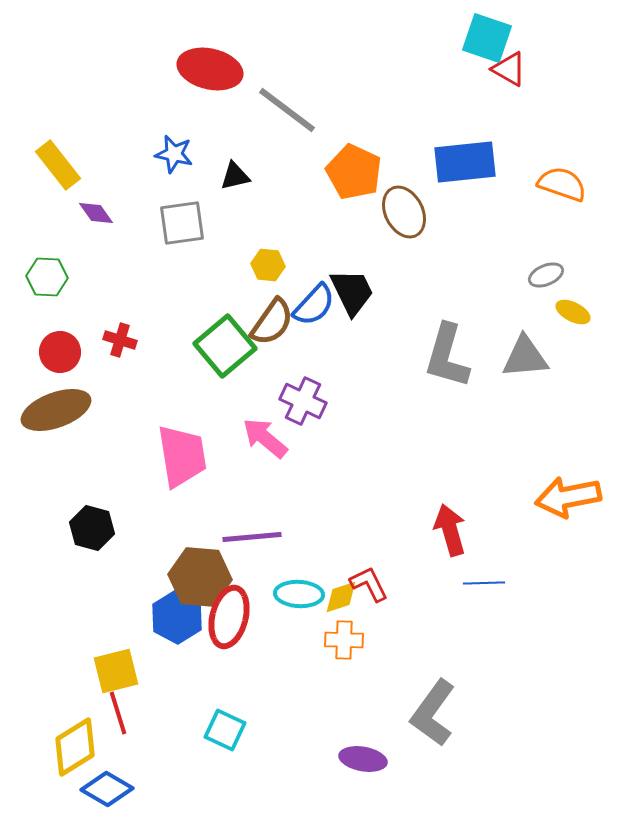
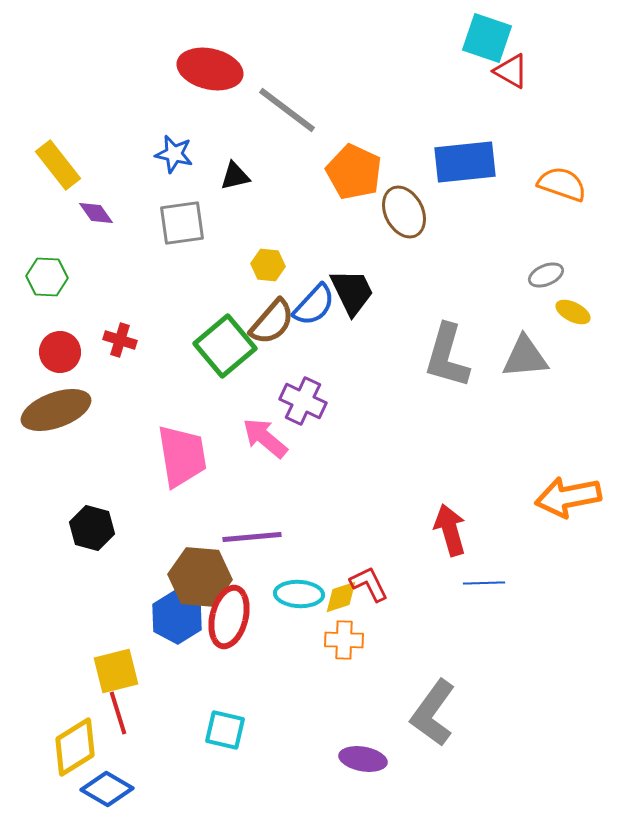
red triangle at (509, 69): moved 2 px right, 2 px down
brown semicircle at (272, 322): rotated 6 degrees clockwise
cyan square at (225, 730): rotated 12 degrees counterclockwise
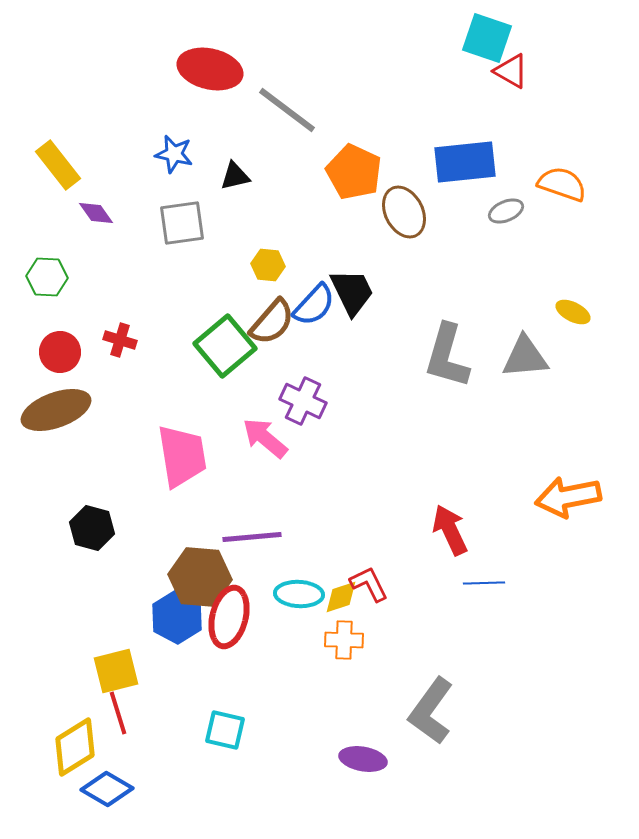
gray ellipse at (546, 275): moved 40 px left, 64 px up
red arrow at (450, 530): rotated 9 degrees counterclockwise
gray L-shape at (433, 713): moved 2 px left, 2 px up
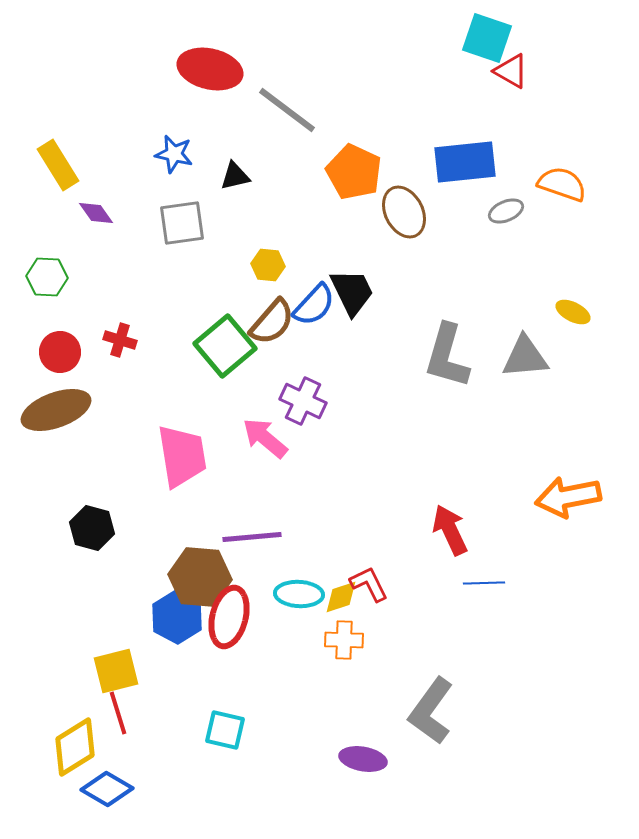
yellow rectangle at (58, 165): rotated 6 degrees clockwise
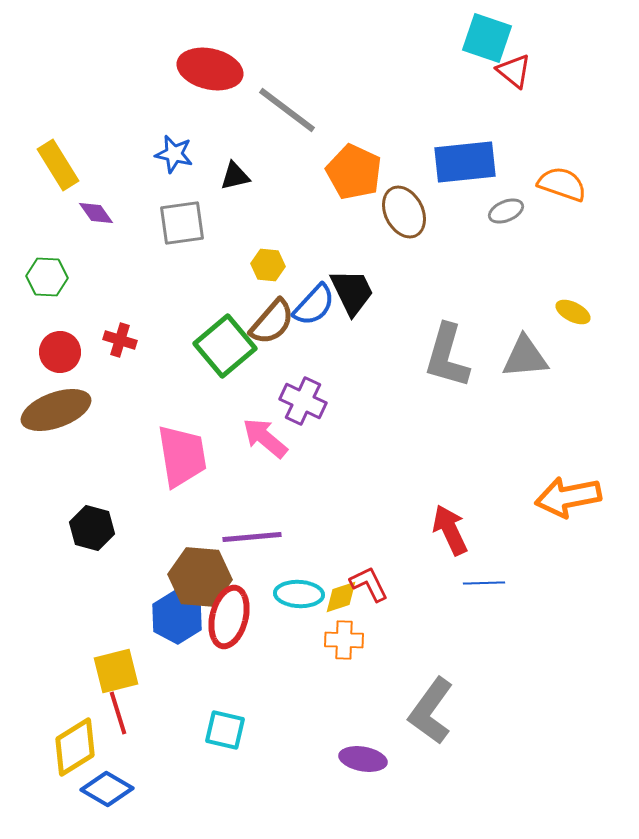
red triangle at (511, 71): moved 3 px right; rotated 9 degrees clockwise
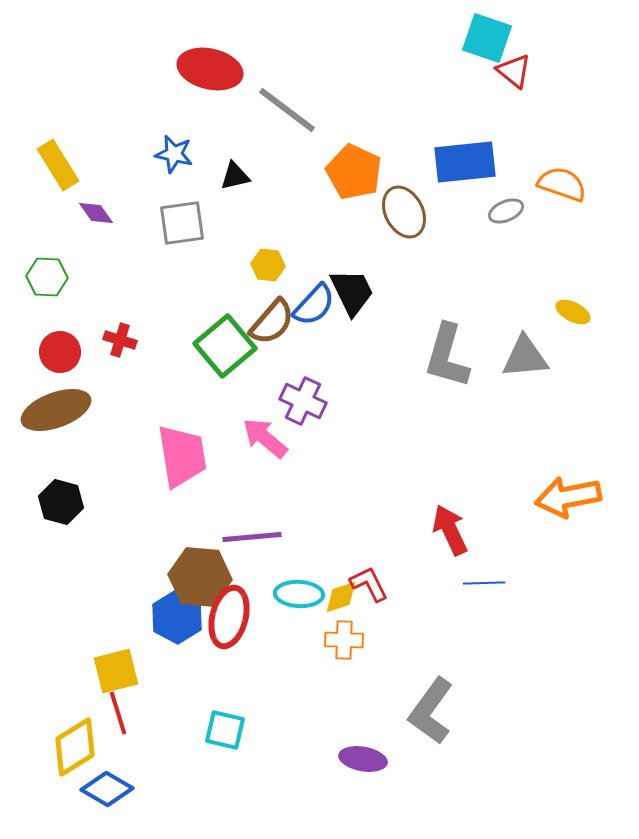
black hexagon at (92, 528): moved 31 px left, 26 px up
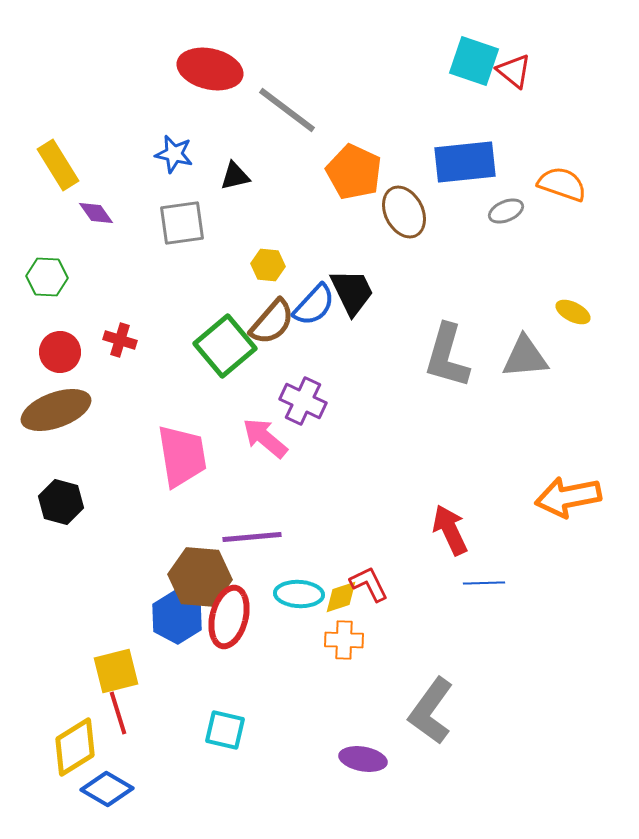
cyan square at (487, 38): moved 13 px left, 23 px down
